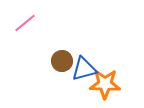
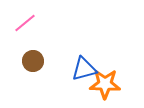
brown circle: moved 29 px left
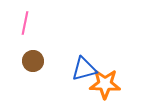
pink line: rotated 40 degrees counterclockwise
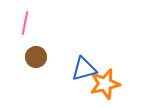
brown circle: moved 3 px right, 4 px up
orange star: rotated 16 degrees counterclockwise
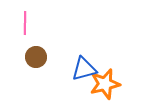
pink line: rotated 10 degrees counterclockwise
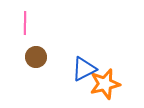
blue triangle: rotated 12 degrees counterclockwise
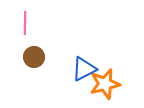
brown circle: moved 2 px left
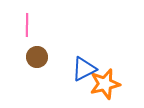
pink line: moved 2 px right, 2 px down
brown circle: moved 3 px right
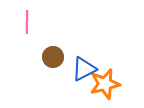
pink line: moved 3 px up
brown circle: moved 16 px right
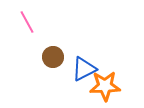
pink line: rotated 30 degrees counterclockwise
orange star: moved 2 px down; rotated 12 degrees clockwise
